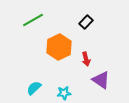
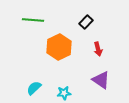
green line: rotated 35 degrees clockwise
red arrow: moved 12 px right, 10 px up
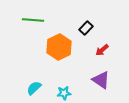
black rectangle: moved 6 px down
red arrow: moved 4 px right, 1 px down; rotated 64 degrees clockwise
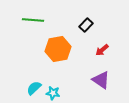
black rectangle: moved 3 px up
orange hexagon: moved 1 px left, 2 px down; rotated 15 degrees clockwise
cyan star: moved 11 px left; rotated 16 degrees clockwise
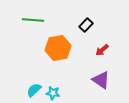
orange hexagon: moved 1 px up
cyan semicircle: moved 2 px down
